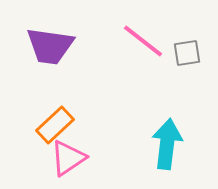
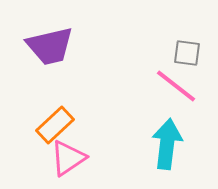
pink line: moved 33 px right, 45 px down
purple trapezoid: rotated 21 degrees counterclockwise
gray square: rotated 16 degrees clockwise
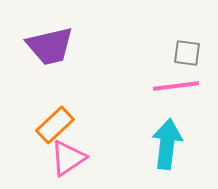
pink line: rotated 45 degrees counterclockwise
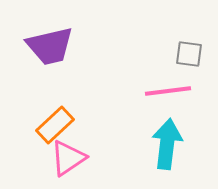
gray square: moved 2 px right, 1 px down
pink line: moved 8 px left, 5 px down
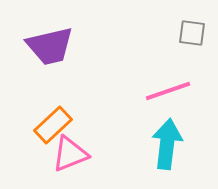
gray square: moved 3 px right, 21 px up
pink line: rotated 12 degrees counterclockwise
orange rectangle: moved 2 px left
pink triangle: moved 2 px right, 4 px up; rotated 12 degrees clockwise
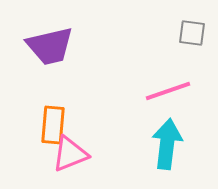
orange rectangle: rotated 42 degrees counterclockwise
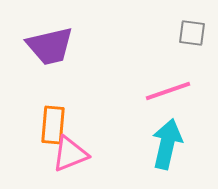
cyan arrow: rotated 6 degrees clockwise
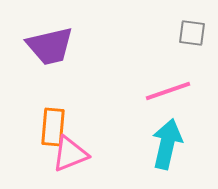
orange rectangle: moved 2 px down
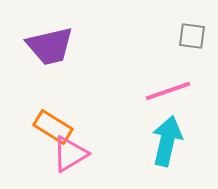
gray square: moved 3 px down
orange rectangle: rotated 63 degrees counterclockwise
cyan arrow: moved 3 px up
pink triangle: rotated 9 degrees counterclockwise
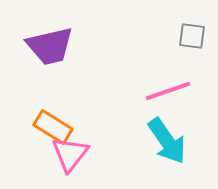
cyan arrow: rotated 132 degrees clockwise
pink triangle: rotated 21 degrees counterclockwise
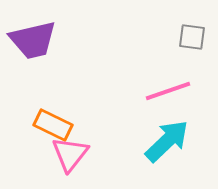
gray square: moved 1 px down
purple trapezoid: moved 17 px left, 6 px up
orange rectangle: moved 2 px up; rotated 6 degrees counterclockwise
cyan arrow: rotated 99 degrees counterclockwise
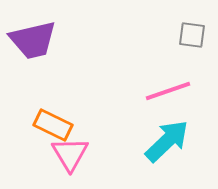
gray square: moved 2 px up
pink triangle: rotated 9 degrees counterclockwise
